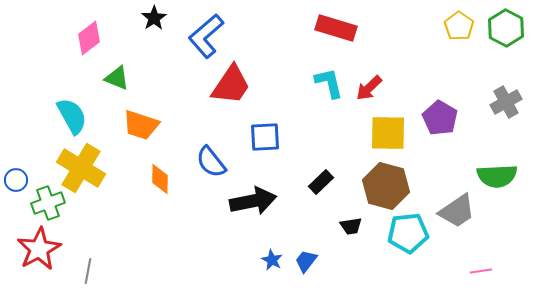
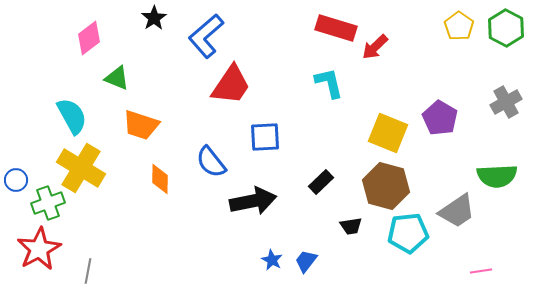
red arrow: moved 6 px right, 41 px up
yellow square: rotated 21 degrees clockwise
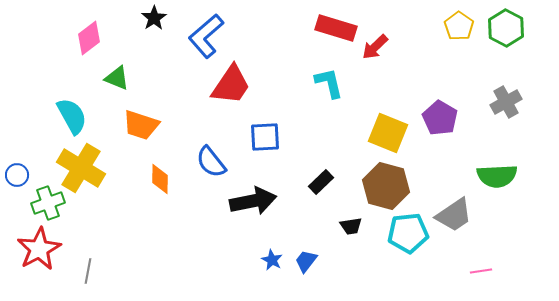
blue circle: moved 1 px right, 5 px up
gray trapezoid: moved 3 px left, 4 px down
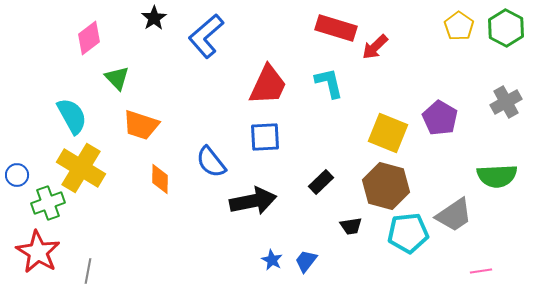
green triangle: rotated 24 degrees clockwise
red trapezoid: moved 37 px right; rotated 9 degrees counterclockwise
red star: moved 1 px left, 3 px down; rotated 12 degrees counterclockwise
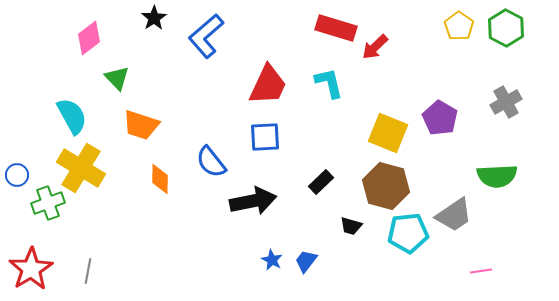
black trapezoid: rotated 25 degrees clockwise
red star: moved 7 px left, 17 px down; rotated 9 degrees clockwise
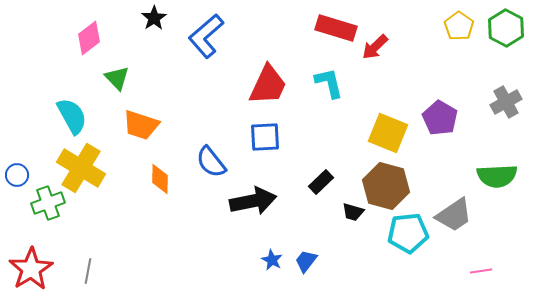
black trapezoid: moved 2 px right, 14 px up
